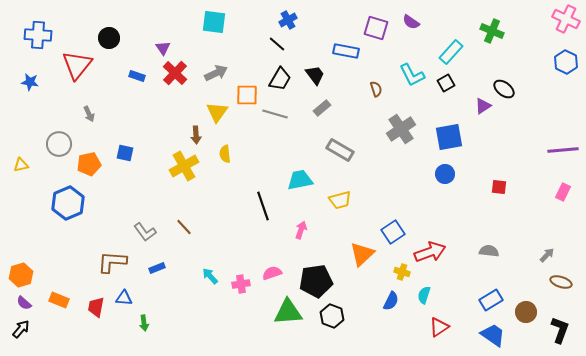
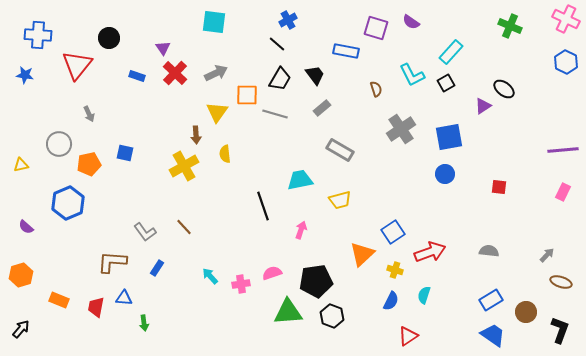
green cross at (492, 31): moved 18 px right, 5 px up
blue star at (30, 82): moved 5 px left, 7 px up
blue rectangle at (157, 268): rotated 35 degrees counterclockwise
yellow cross at (402, 272): moved 7 px left, 2 px up
purple semicircle at (24, 303): moved 2 px right, 76 px up
red triangle at (439, 327): moved 31 px left, 9 px down
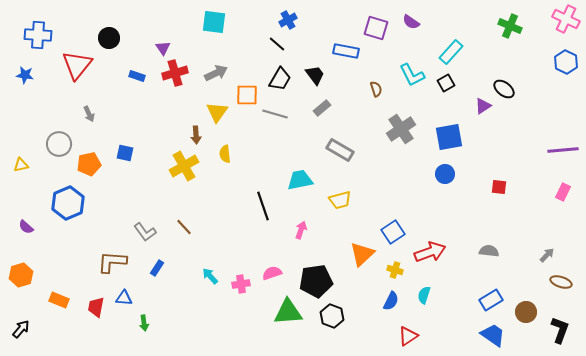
red cross at (175, 73): rotated 30 degrees clockwise
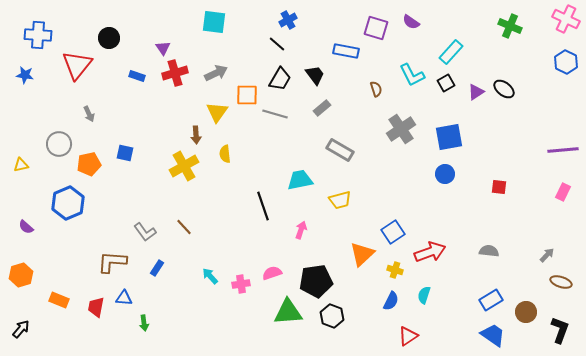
purple triangle at (483, 106): moved 7 px left, 14 px up
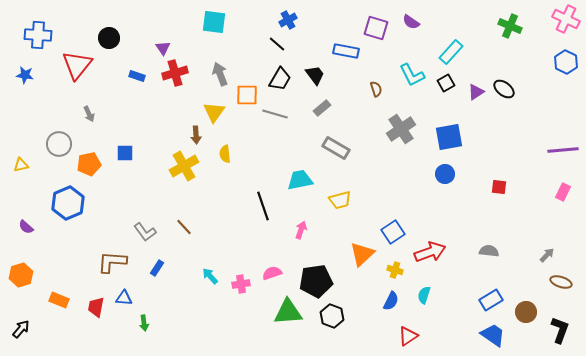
gray arrow at (216, 73): moved 4 px right, 1 px down; rotated 85 degrees counterclockwise
yellow triangle at (217, 112): moved 3 px left
gray rectangle at (340, 150): moved 4 px left, 2 px up
blue square at (125, 153): rotated 12 degrees counterclockwise
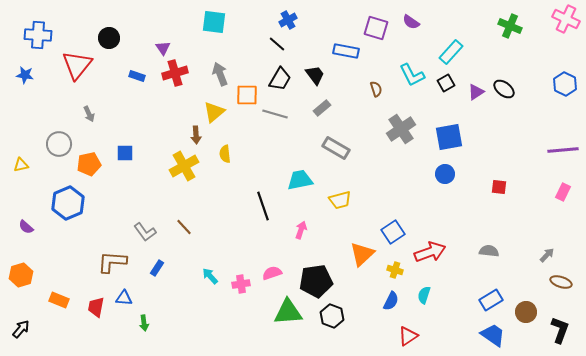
blue hexagon at (566, 62): moved 1 px left, 22 px down
yellow triangle at (214, 112): rotated 15 degrees clockwise
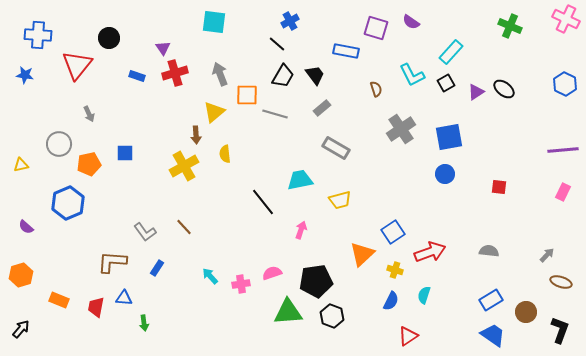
blue cross at (288, 20): moved 2 px right, 1 px down
black trapezoid at (280, 79): moved 3 px right, 3 px up
black line at (263, 206): moved 4 px up; rotated 20 degrees counterclockwise
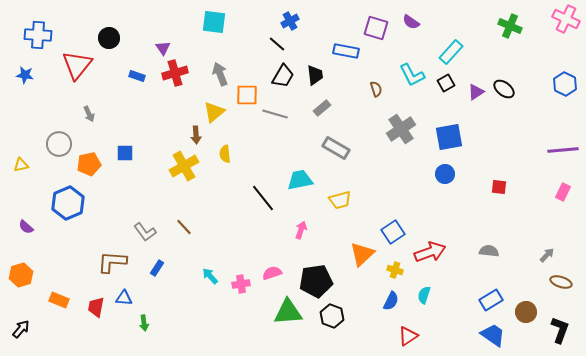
black trapezoid at (315, 75): rotated 30 degrees clockwise
black line at (263, 202): moved 4 px up
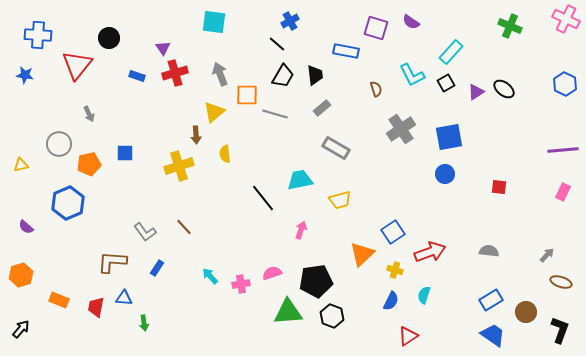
yellow cross at (184, 166): moved 5 px left; rotated 12 degrees clockwise
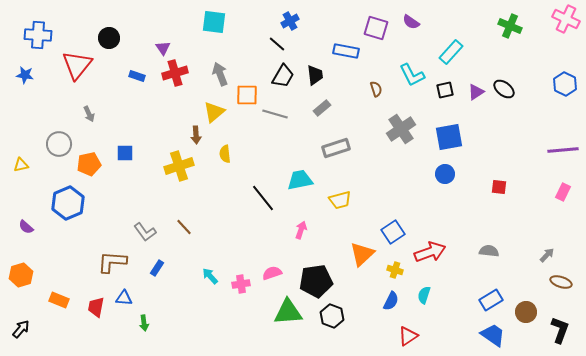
black square at (446, 83): moved 1 px left, 7 px down; rotated 18 degrees clockwise
gray rectangle at (336, 148): rotated 48 degrees counterclockwise
